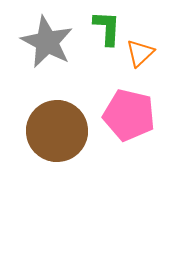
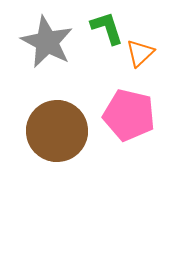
green L-shape: rotated 21 degrees counterclockwise
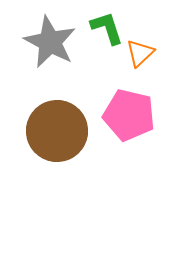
gray star: moved 3 px right
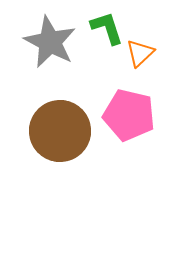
brown circle: moved 3 px right
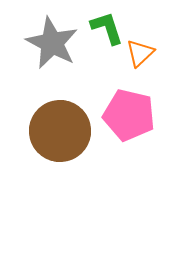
gray star: moved 2 px right, 1 px down
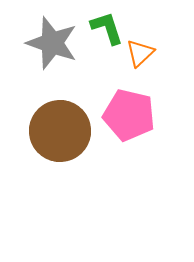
gray star: rotated 8 degrees counterclockwise
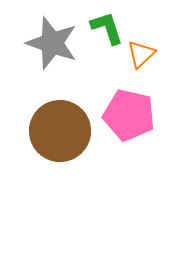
orange triangle: moved 1 px right, 1 px down
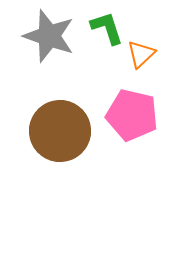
gray star: moved 3 px left, 7 px up
pink pentagon: moved 3 px right
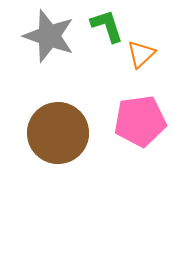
green L-shape: moved 2 px up
pink pentagon: moved 8 px right, 6 px down; rotated 21 degrees counterclockwise
brown circle: moved 2 px left, 2 px down
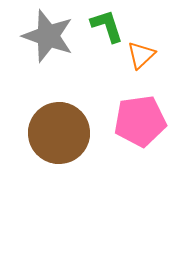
gray star: moved 1 px left
orange triangle: moved 1 px down
brown circle: moved 1 px right
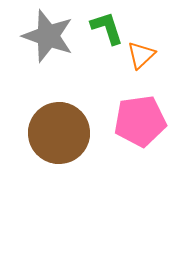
green L-shape: moved 2 px down
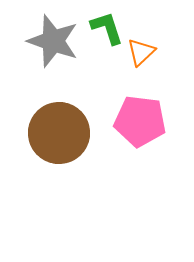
gray star: moved 5 px right, 5 px down
orange triangle: moved 3 px up
pink pentagon: rotated 15 degrees clockwise
